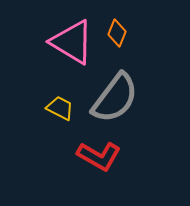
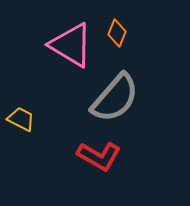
pink triangle: moved 1 px left, 3 px down
gray semicircle: rotated 4 degrees clockwise
yellow trapezoid: moved 39 px left, 11 px down
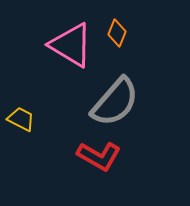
gray semicircle: moved 4 px down
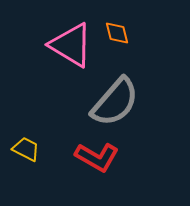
orange diamond: rotated 36 degrees counterclockwise
yellow trapezoid: moved 5 px right, 30 px down
red L-shape: moved 2 px left, 1 px down
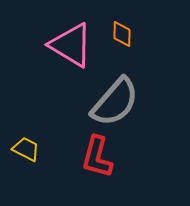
orange diamond: moved 5 px right, 1 px down; rotated 16 degrees clockwise
red L-shape: rotated 75 degrees clockwise
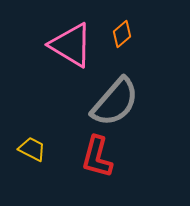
orange diamond: rotated 48 degrees clockwise
yellow trapezoid: moved 6 px right
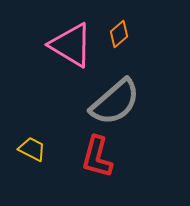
orange diamond: moved 3 px left
gray semicircle: rotated 8 degrees clockwise
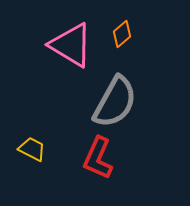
orange diamond: moved 3 px right
gray semicircle: rotated 20 degrees counterclockwise
red L-shape: moved 1 px right, 1 px down; rotated 9 degrees clockwise
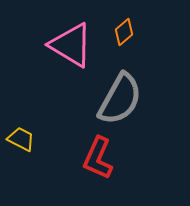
orange diamond: moved 2 px right, 2 px up
gray semicircle: moved 5 px right, 3 px up
yellow trapezoid: moved 11 px left, 10 px up
